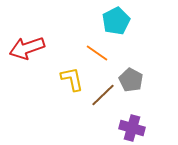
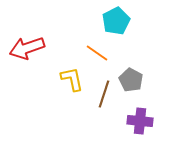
brown line: moved 1 px right, 1 px up; rotated 28 degrees counterclockwise
purple cross: moved 8 px right, 7 px up; rotated 10 degrees counterclockwise
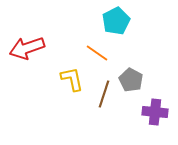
purple cross: moved 15 px right, 9 px up
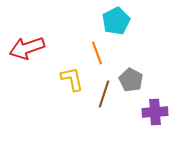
orange line: rotated 35 degrees clockwise
purple cross: rotated 10 degrees counterclockwise
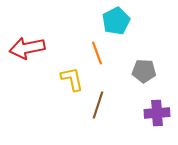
red arrow: rotated 8 degrees clockwise
gray pentagon: moved 13 px right, 9 px up; rotated 25 degrees counterclockwise
brown line: moved 6 px left, 11 px down
purple cross: moved 2 px right, 1 px down
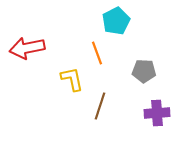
brown line: moved 2 px right, 1 px down
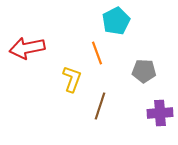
yellow L-shape: rotated 32 degrees clockwise
purple cross: moved 3 px right
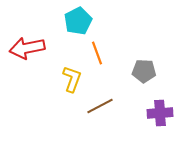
cyan pentagon: moved 38 px left
brown line: rotated 44 degrees clockwise
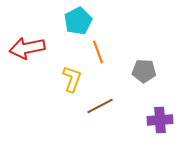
orange line: moved 1 px right, 1 px up
purple cross: moved 7 px down
